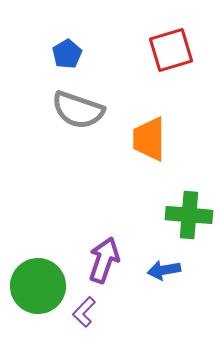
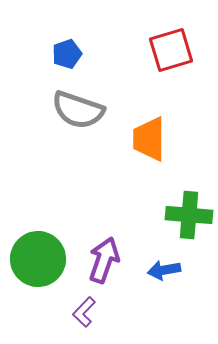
blue pentagon: rotated 12 degrees clockwise
green circle: moved 27 px up
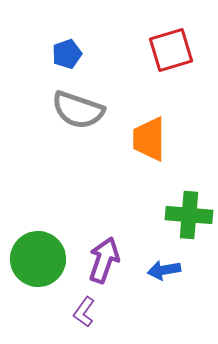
purple L-shape: rotated 8 degrees counterclockwise
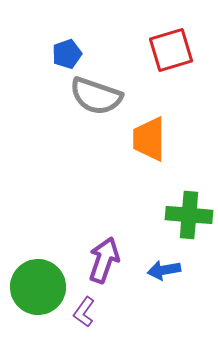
gray semicircle: moved 18 px right, 14 px up
green circle: moved 28 px down
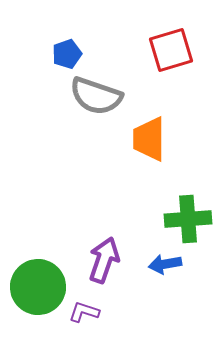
green cross: moved 1 px left, 4 px down; rotated 9 degrees counterclockwise
blue arrow: moved 1 px right, 6 px up
purple L-shape: rotated 72 degrees clockwise
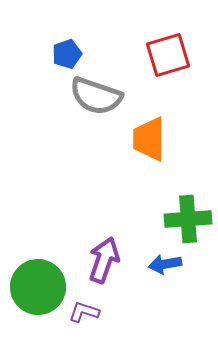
red square: moved 3 px left, 5 px down
